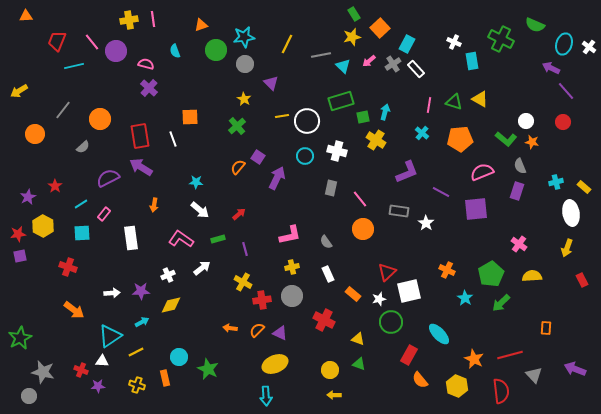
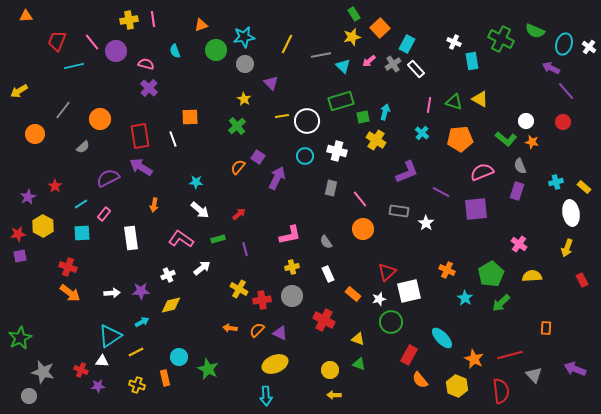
green semicircle at (535, 25): moved 6 px down
yellow cross at (243, 282): moved 4 px left, 7 px down
orange arrow at (74, 310): moved 4 px left, 17 px up
cyan ellipse at (439, 334): moved 3 px right, 4 px down
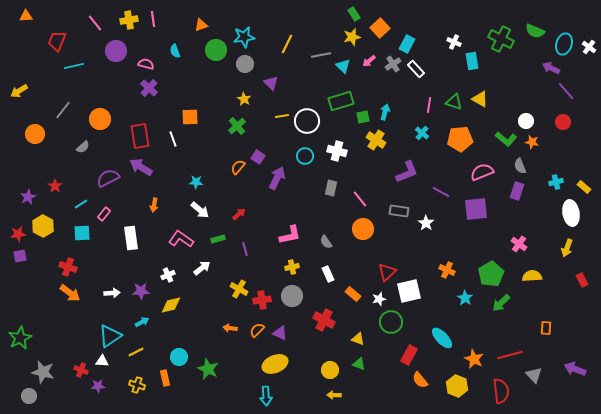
pink line at (92, 42): moved 3 px right, 19 px up
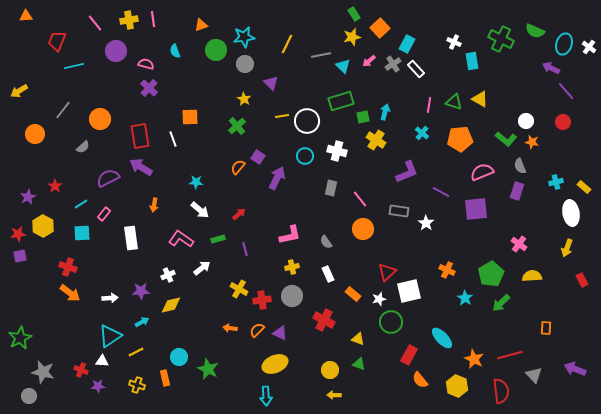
white arrow at (112, 293): moved 2 px left, 5 px down
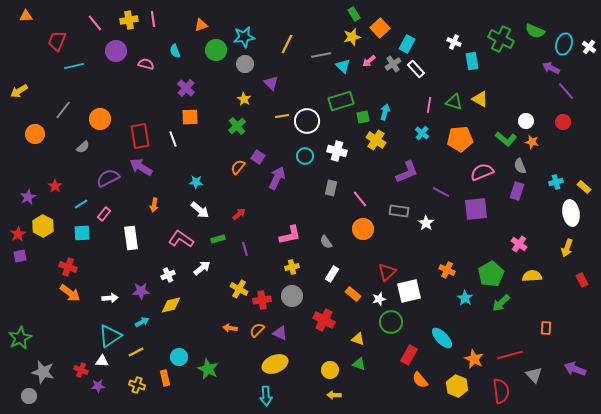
purple cross at (149, 88): moved 37 px right
red star at (18, 234): rotated 21 degrees counterclockwise
white rectangle at (328, 274): moved 4 px right; rotated 56 degrees clockwise
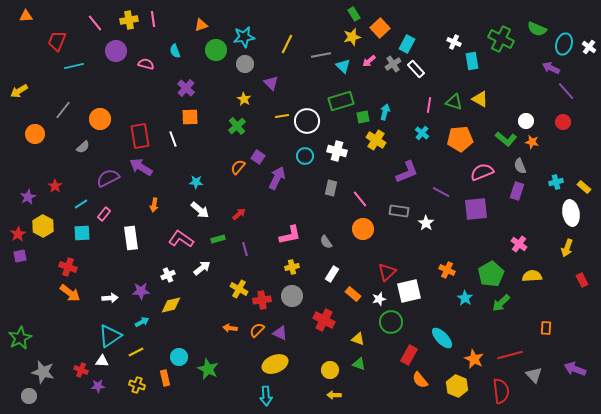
green semicircle at (535, 31): moved 2 px right, 2 px up
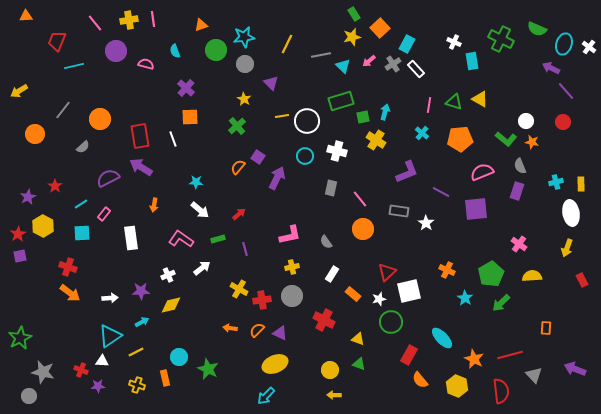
yellow rectangle at (584, 187): moved 3 px left, 3 px up; rotated 48 degrees clockwise
cyan arrow at (266, 396): rotated 48 degrees clockwise
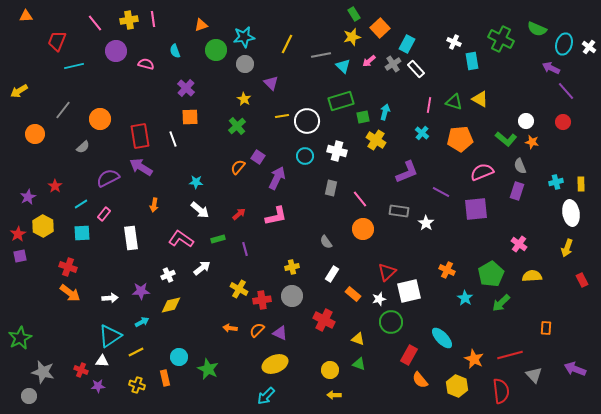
pink L-shape at (290, 235): moved 14 px left, 19 px up
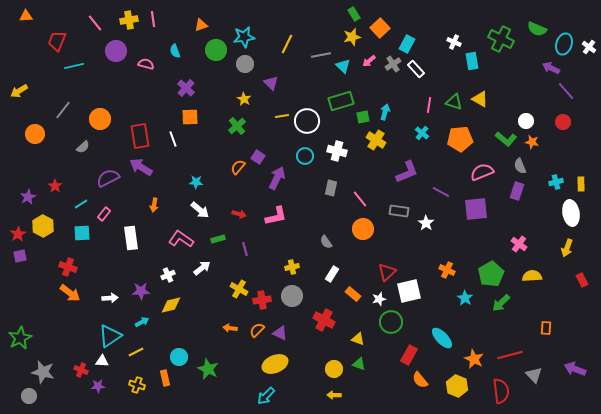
red arrow at (239, 214): rotated 56 degrees clockwise
yellow circle at (330, 370): moved 4 px right, 1 px up
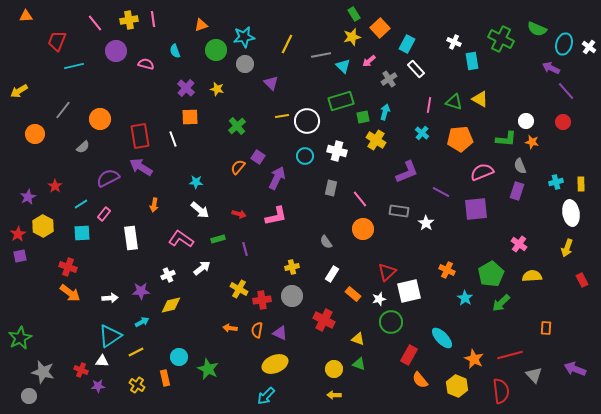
gray cross at (393, 64): moved 4 px left, 15 px down
yellow star at (244, 99): moved 27 px left, 10 px up; rotated 16 degrees counterclockwise
green L-shape at (506, 139): rotated 35 degrees counterclockwise
orange semicircle at (257, 330): rotated 35 degrees counterclockwise
yellow cross at (137, 385): rotated 14 degrees clockwise
